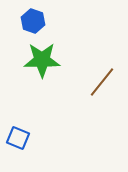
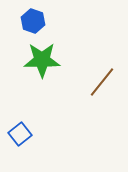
blue square: moved 2 px right, 4 px up; rotated 30 degrees clockwise
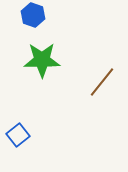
blue hexagon: moved 6 px up
blue square: moved 2 px left, 1 px down
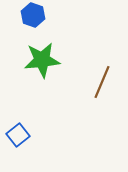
green star: rotated 6 degrees counterclockwise
brown line: rotated 16 degrees counterclockwise
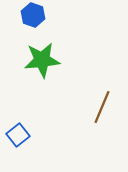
brown line: moved 25 px down
